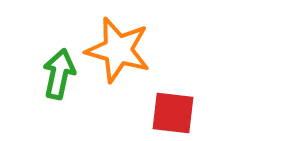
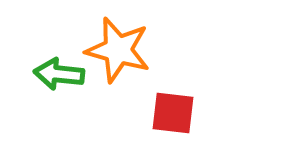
green arrow: rotated 96 degrees counterclockwise
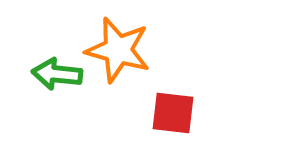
green arrow: moved 2 px left
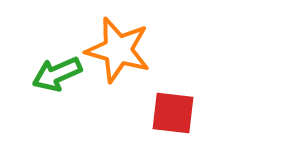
green arrow: rotated 30 degrees counterclockwise
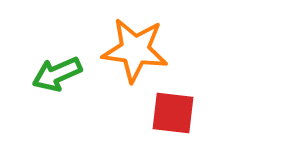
orange star: moved 17 px right; rotated 8 degrees counterclockwise
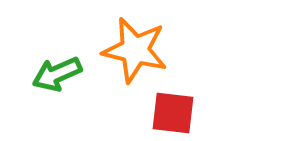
orange star: rotated 6 degrees clockwise
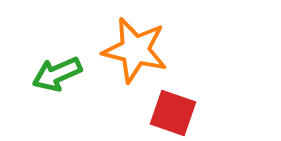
red square: rotated 12 degrees clockwise
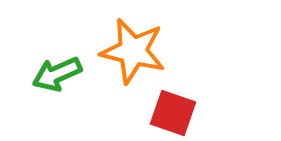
orange star: moved 2 px left, 1 px down
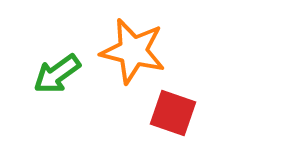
green arrow: rotated 12 degrees counterclockwise
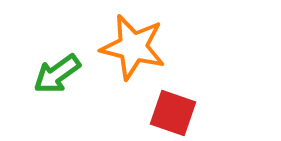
orange star: moved 4 px up
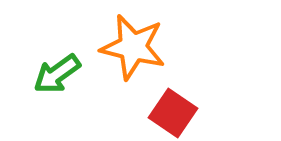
red square: rotated 15 degrees clockwise
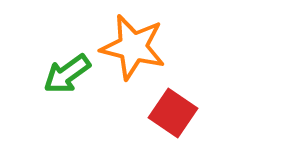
green arrow: moved 10 px right
